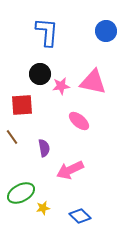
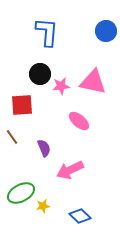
purple semicircle: rotated 12 degrees counterclockwise
yellow star: moved 2 px up
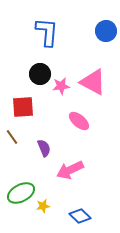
pink triangle: rotated 16 degrees clockwise
red square: moved 1 px right, 2 px down
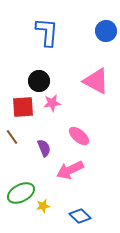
black circle: moved 1 px left, 7 px down
pink triangle: moved 3 px right, 1 px up
pink star: moved 9 px left, 17 px down
pink ellipse: moved 15 px down
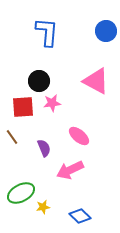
yellow star: moved 1 px down
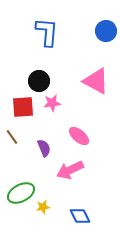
blue diamond: rotated 20 degrees clockwise
